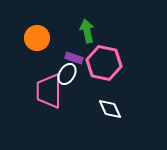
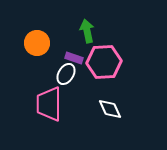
orange circle: moved 5 px down
pink hexagon: moved 1 px up; rotated 16 degrees counterclockwise
white ellipse: moved 1 px left
pink trapezoid: moved 13 px down
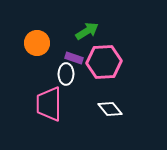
green arrow: rotated 70 degrees clockwise
white ellipse: rotated 30 degrees counterclockwise
white diamond: rotated 15 degrees counterclockwise
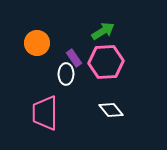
green arrow: moved 16 px right
purple rectangle: rotated 36 degrees clockwise
pink hexagon: moved 2 px right
pink trapezoid: moved 4 px left, 9 px down
white diamond: moved 1 px right, 1 px down
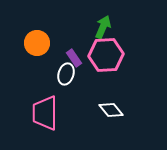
green arrow: moved 4 px up; rotated 35 degrees counterclockwise
pink hexagon: moved 7 px up
white ellipse: rotated 15 degrees clockwise
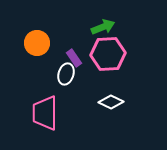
green arrow: rotated 45 degrees clockwise
pink hexagon: moved 2 px right, 1 px up
white diamond: moved 8 px up; rotated 25 degrees counterclockwise
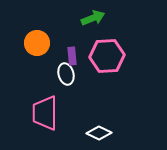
green arrow: moved 10 px left, 9 px up
pink hexagon: moved 1 px left, 2 px down
purple rectangle: moved 2 px left, 2 px up; rotated 30 degrees clockwise
white ellipse: rotated 30 degrees counterclockwise
white diamond: moved 12 px left, 31 px down
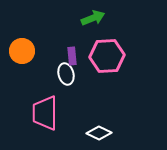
orange circle: moved 15 px left, 8 px down
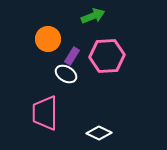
green arrow: moved 2 px up
orange circle: moved 26 px right, 12 px up
purple rectangle: rotated 36 degrees clockwise
white ellipse: rotated 45 degrees counterclockwise
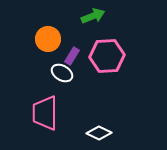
white ellipse: moved 4 px left, 1 px up
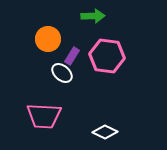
green arrow: rotated 20 degrees clockwise
pink hexagon: rotated 12 degrees clockwise
white ellipse: rotated 10 degrees clockwise
pink trapezoid: moved 1 px left, 3 px down; rotated 87 degrees counterclockwise
white diamond: moved 6 px right, 1 px up
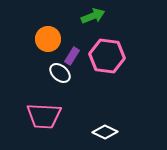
green arrow: rotated 20 degrees counterclockwise
white ellipse: moved 2 px left
